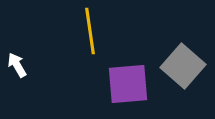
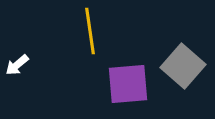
white arrow: rotated 100 degrees counterclockwise
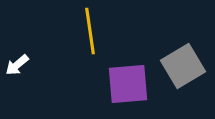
gray square: rotated 18 degrees clockwise
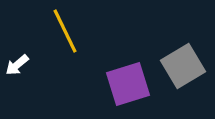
yellow line: moved 25 px left; rotated 18 degrees counterclockwise
purple square: rotated 12 degrees counterclockwise
